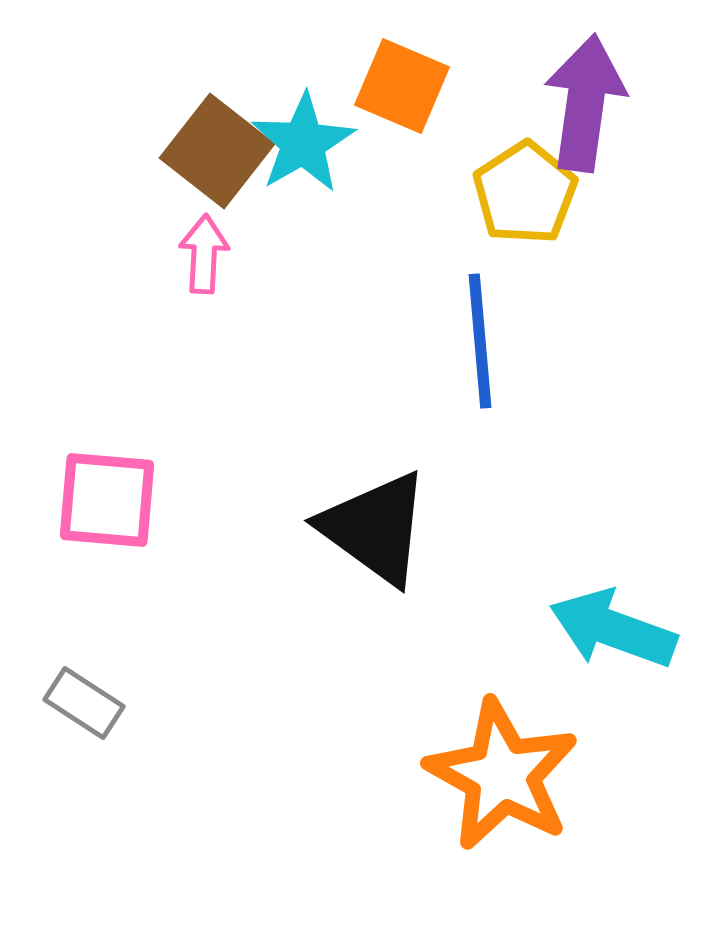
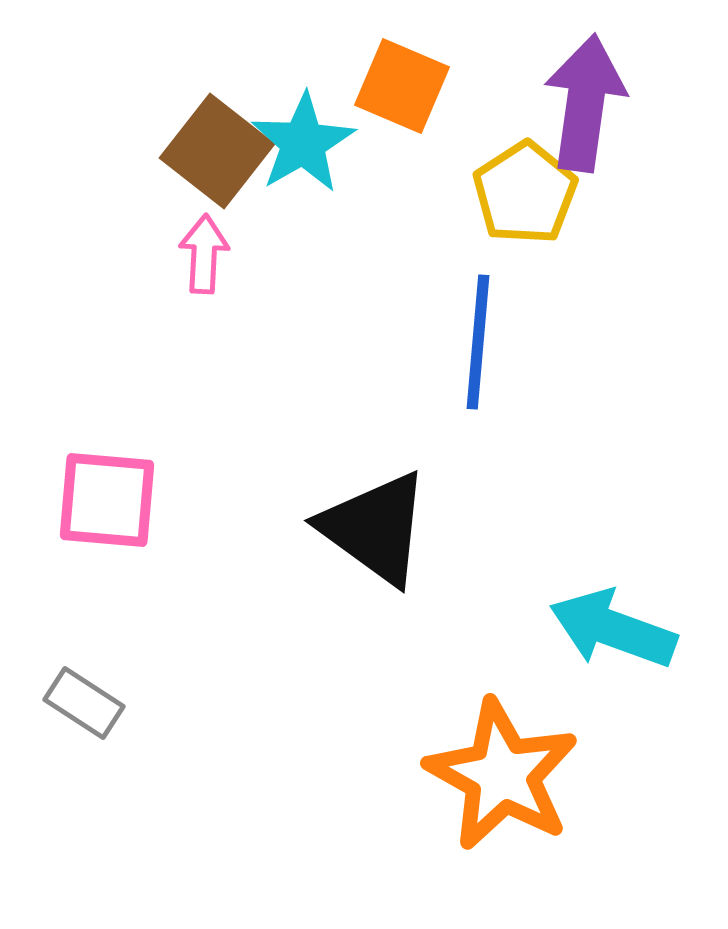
blue line: moved 2 px left, 1 px down; rotated 10 degrees clockwise
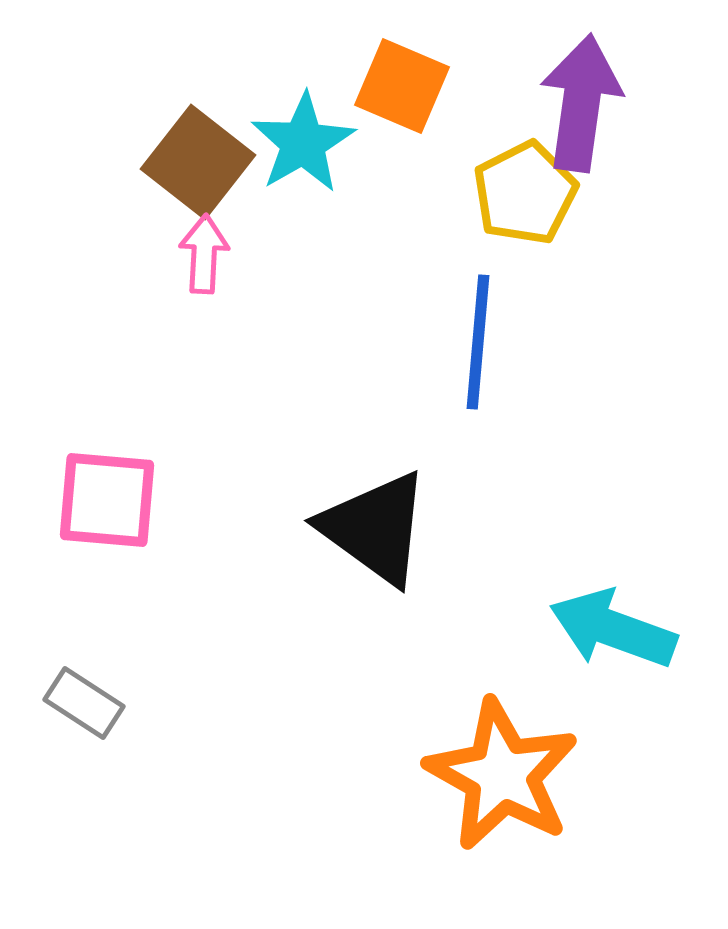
purple arrow: moved 4 px left
brown square: moved 19 px left, 11 px down
yellow pentagon: rotated 6 degrees clockwise
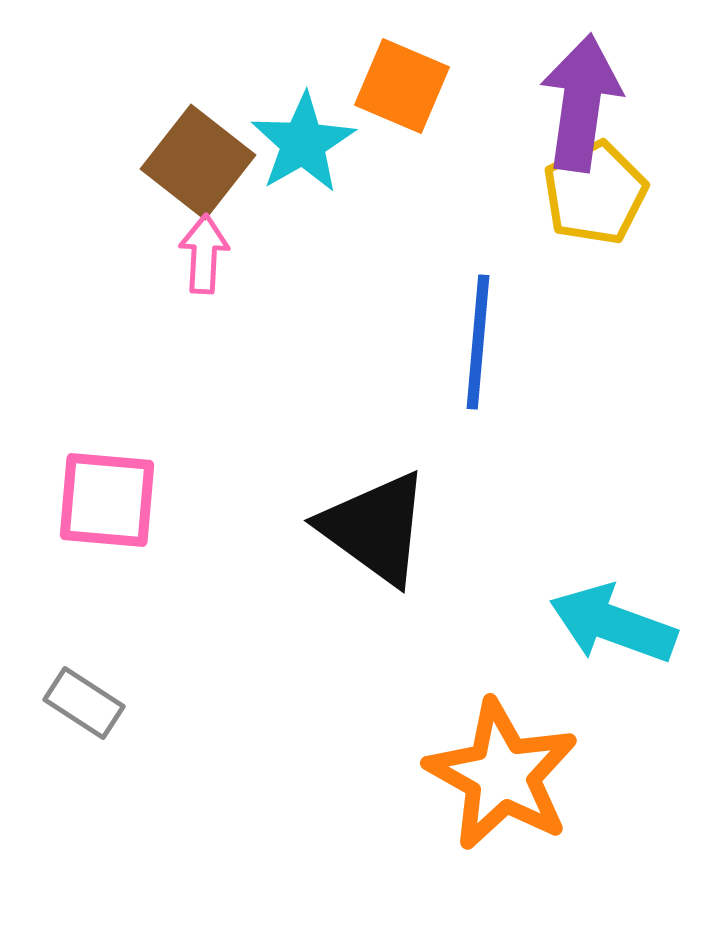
yellow pentagon: moved 70 px right
cyan arrow: moved 5 px up
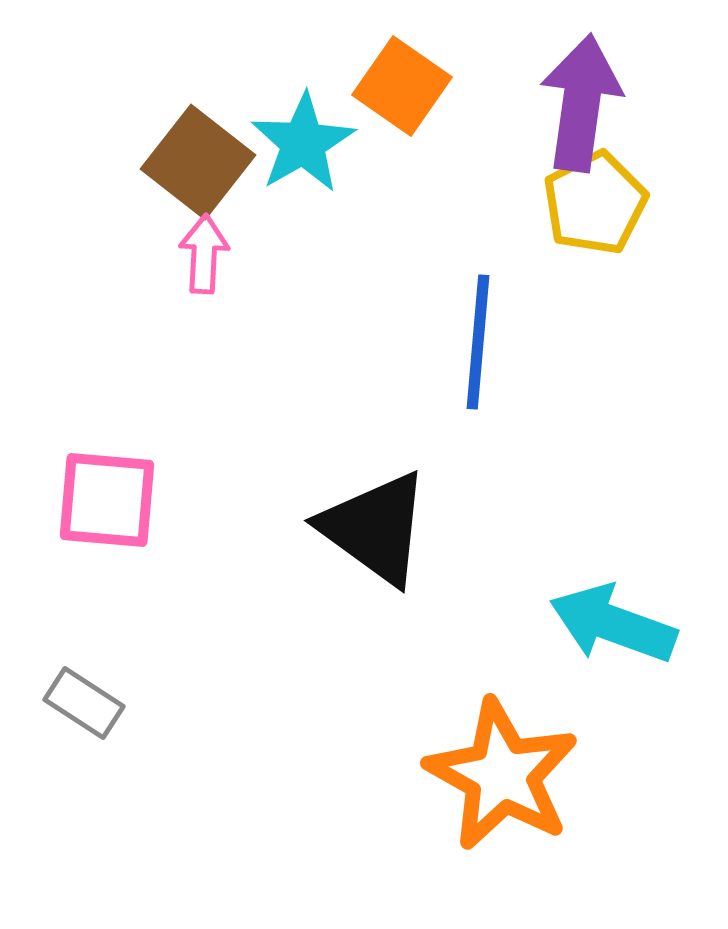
orange square: rotated 12 degrees clockwise
yellow pentagon: moved 10 px down
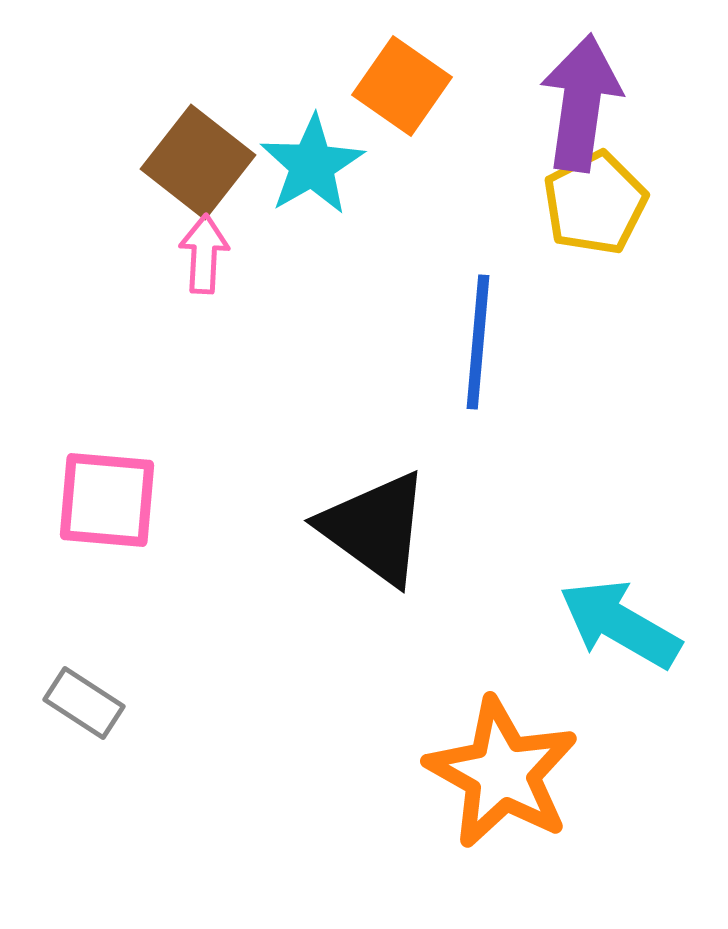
cyan star: moved 9 px right, 22 px down
cyan arrow: moved 7 px right; rotated 10 degrees clockwise
orange star: moved 2 px up
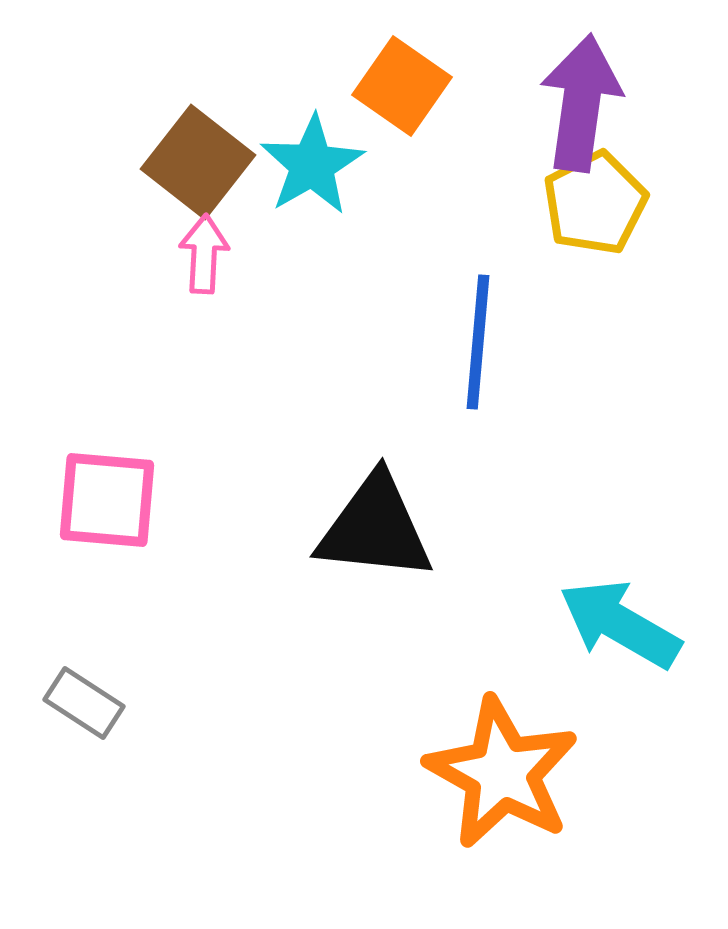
black triangle: rotated 30 degrees counterclockwise
